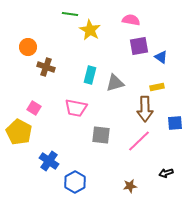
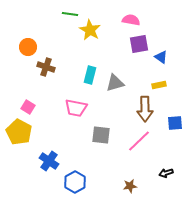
purple square: moved 2 px up
yellow rectangle: moved 2 px right, 2 px up
pink square: moved 6 px left, 1 px up
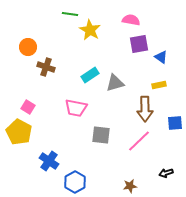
cyan rectangle: rotated 42 degrees clockwise
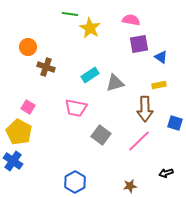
yellow star: moved 2 px up
blue square: rotated 21 degrees clockwise
gray square: rotated 30 degrees clockwise
blue cross: moved 36 px left
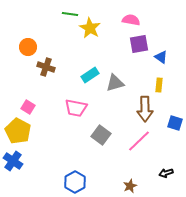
yellow rectangle: rotated 72 degrees counterclockwise
yellow pentagon: moved 1 px left, 1 px up
brown star: rotated 16 degrees counterclockwise
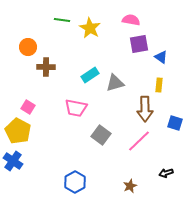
green line: moved 8 px left, 6 px down
brown cross: rotated 18 degrees counterclockwise
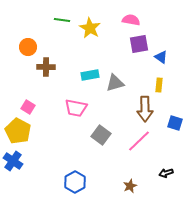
cyan rectangle: rotated 24 degrees clockwise
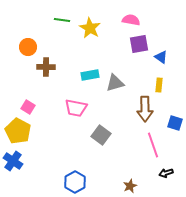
pink line: moved 14 px right, 4 px down; rotated 65 degrees counterclockwise
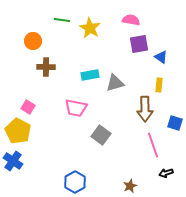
orange circle: moved 5 px right, 6 px up
